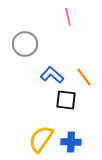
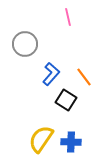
blue L-shape: moved 1 px left, 1 px up; rotated 90 degrees clockwise
black square: rotated 25 degrees clockwise
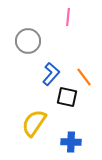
pink line: rotated 18 degrees clockwise
gray circle: moved 3 px right, 3 px up
black square: moved 1 px right, 3 px up; rotated 20 degrees counterclockwise
yellow semicircle: moved 7 px left, 16 px up
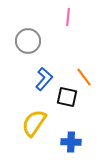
blue L-shape: moved 7 px left, 5 px down
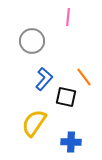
gray circle: moved 4 px right
black square: moved 1 px left
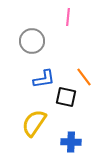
blue L-shape: rotated 40 degrees clockwise
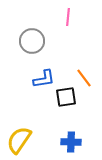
orange line: moved 1 px down
black square: rotated 20 degrees counterclockwise
yellow semicircle: moved 15 px left, 17 px down
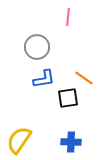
gray circle: moved 5 px right, 6 px down
orange line: rotated 18 degrees counterclockwise
black square: moved 2 px right, 1 px down
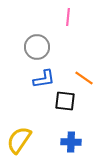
black square: moved 3 px left, 3 px down; rotated 15 degrees clockwise
